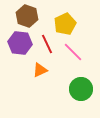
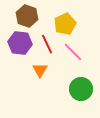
orange triangle: rotated 35 degrees counterclockwise
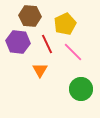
brown hexagon: moved 3 px right; rotated 15 degrees counterclockwise
purple hexagon: moved 2 px left, 1 px up
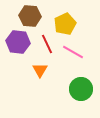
pink line: rotated 15 degrees counterclockwise
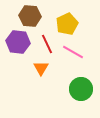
yellow pentagon: moved 2 px right
orange triangle: moved 1 px right, 2 px up
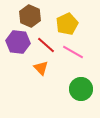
brown hexagon: rotated 20 degrees clockwise
red line: moved 1 px left, 1 px down; rotated 24 degrees counterclockwise
orange triangle: rotated 14 degrees counterclockwise
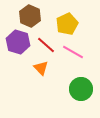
purple hexagon: rotated 10 degrees clockwise
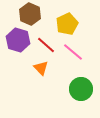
brown hexagon: moved 2 px up
purple hexagon: moved 2 px up
pink line: rotated 10 degrees clockwise
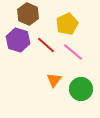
brown hexagon: moved 2 px left
orange triangle: moved 13 px right, 12 px down; rotated 21 degrees clockwise
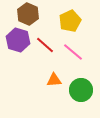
yellow pentagon: moved 3 px right, 3 px up
red line: moved 1 px left
orange triangle: rotated 49 degrees clockwise
green circle: moved 1 px down
